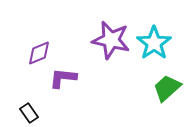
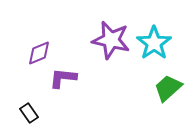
green trapezoid: moved 1 px right
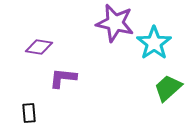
purple star: moved 4 px right, 17 px up
purple diamond: moved 6 px up; rotated 32 degrees clockwise
black rectangle: rotated 30 degrees clockwise
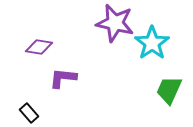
cyan star: moved 2 px left
green trapezoid: moved 1 px right, 2 px down; rotated 24 degrees counterclockwise
black rectangle: rotated 36 degrees counterclockwise
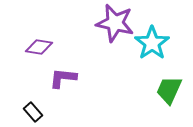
black rectangle: moved 4 px right, 1 px up
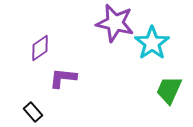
purple diamond: moved 1 px right, 1 px down; rotated 44 degrees counterclockwise
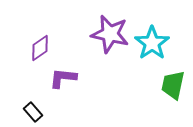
purple star: moved 5 px left, 11 px down
green trapezoid: moved 4 px right, 5 px up; rotated 12 degrees counterclockwise
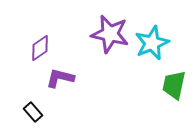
cyan star: rotated 12 degrees clockwise
purple L-shape: moved 3 px left; rotated 8 degrees clockwise
green trapezoid: moved 1 px right
